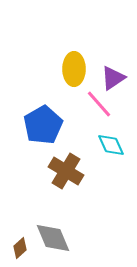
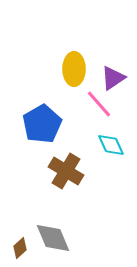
blue pentagon: moved 1 px left, 1 px up
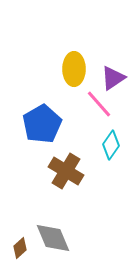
cyan diamond: rotated 60 degrees clockwise
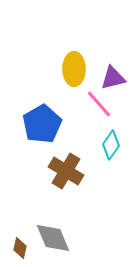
purple triangle: rotated 20 degrees clockwise
brown diamond: rotated 35 degrees counterclockwise
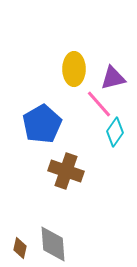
cyan diamond: moved 4 px right, 13 px up
brown cross: rotated 12 degrees counterclockwise
gray diamond: moved 6 px down; rotated 18 degrees clockwise
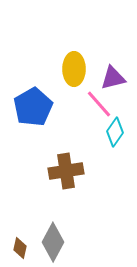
blue pentagon: moved 9 px left, 17 px up
brown cross: rotated 28 degrees counterclockwise
gray diamond: moved 2 px up; rotated 33 degrees clockwise
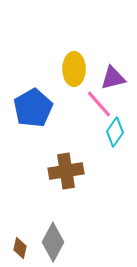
blue pentagon: moved 1 px down
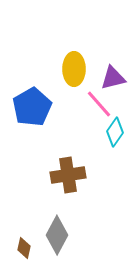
blue pentagon: moved 1 px left, 1 px up
brown cross: moved 2 px right, 4 px down
gray diamond: moved 4 px right, 7 px up
brown diamond: moved 4 px right
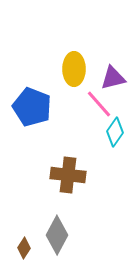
blue pentagon: rotated 21 degrees counterclockwise
brown cross: rotated 16 degrees clockwise
brown diamond: rotated 20 degrees clockwise
